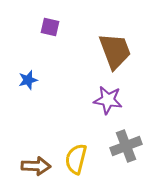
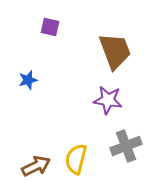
brown arrow: rotated 28 degrees counterclockwise
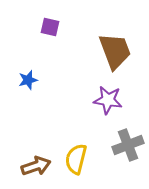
gray cross: moved 2 px right, 1 px up
brown arrow: rotated 8 degrees clockwise
